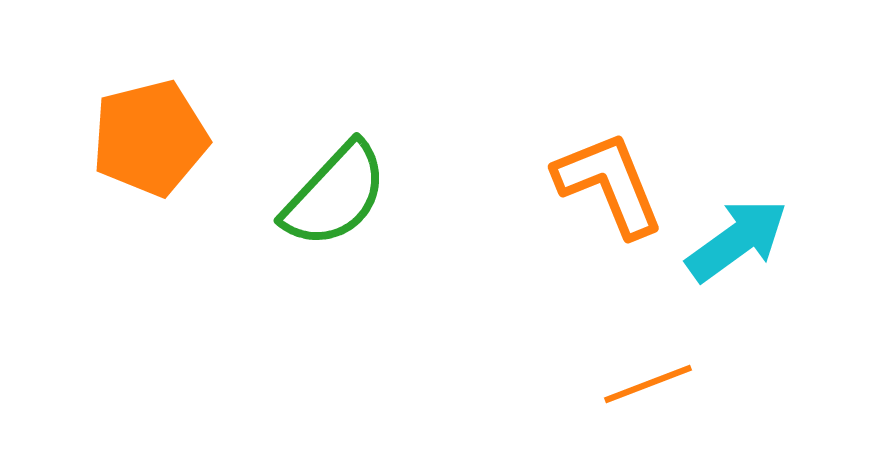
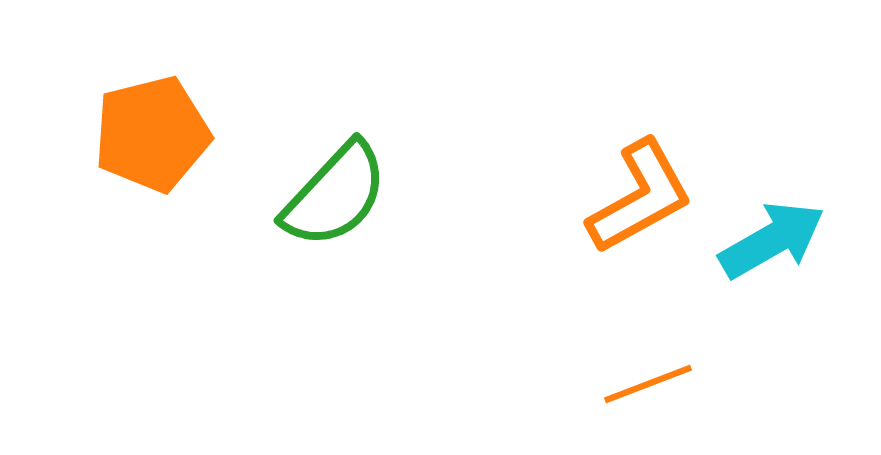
orange pentagon: moved 2 px right, 4 px up
orange L-shape: moved 31 px right, 13 px down; rotated 83 degrees clockwise
cyan arrow: moved 35 px right; rotated 6 degrees clockwise
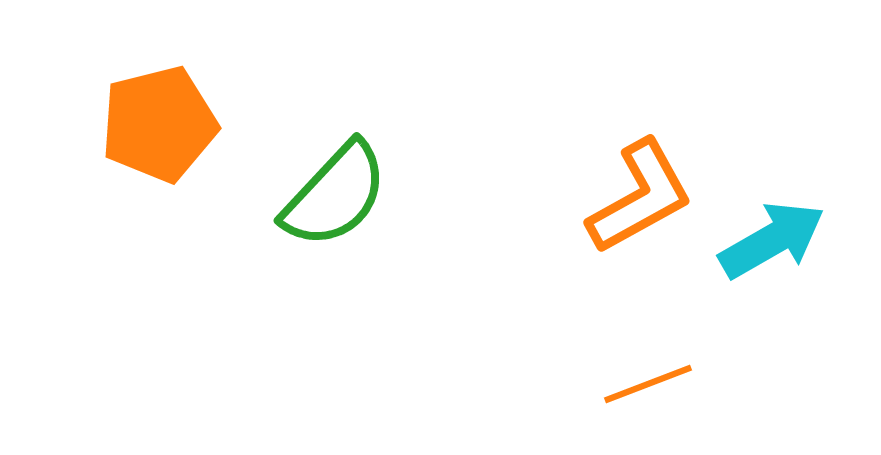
orange pentagon: moved 7 px right, 10 px up
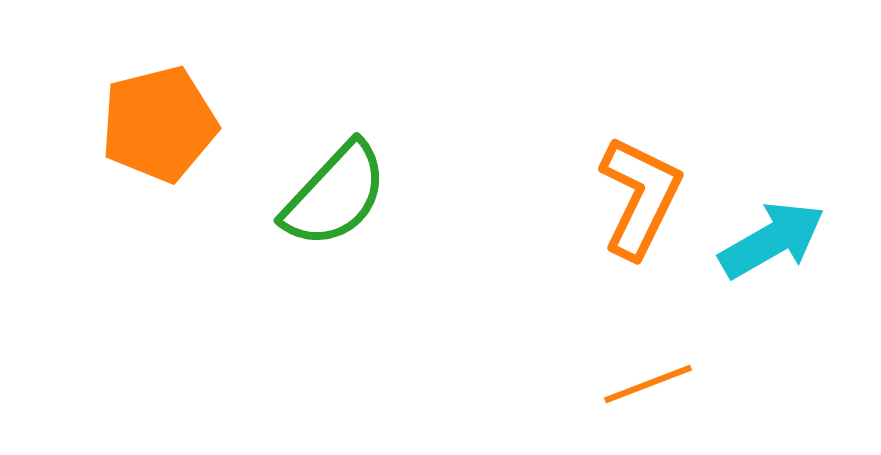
orange L-shape: rotated 35 degrees counterclockwise
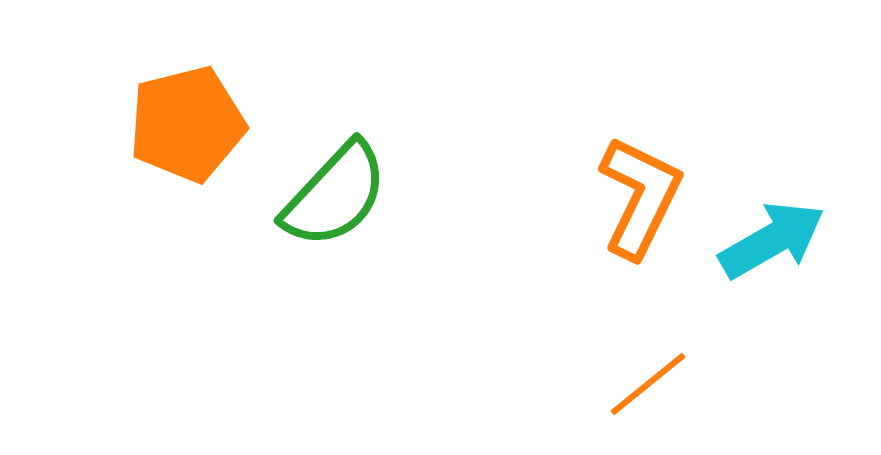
orange pentagon: moved 28 px right
orange line: rotated 18 degrees counterclockwise
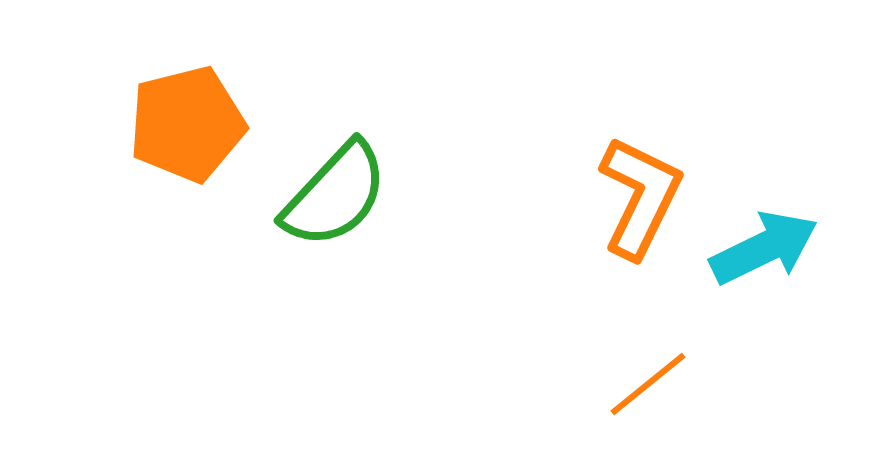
cyan arrow: moved 8 px left, 8 px down; rotated 4 degrees clockwise
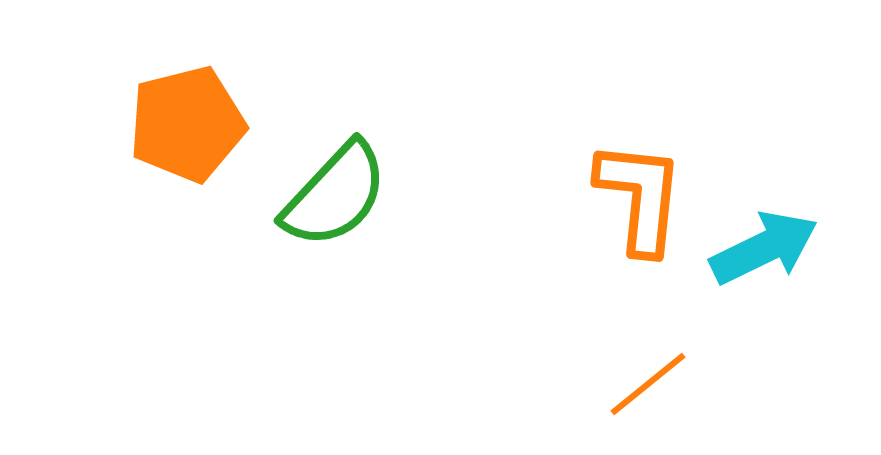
orange L-shape: rotated 20 degrees counterclockwise
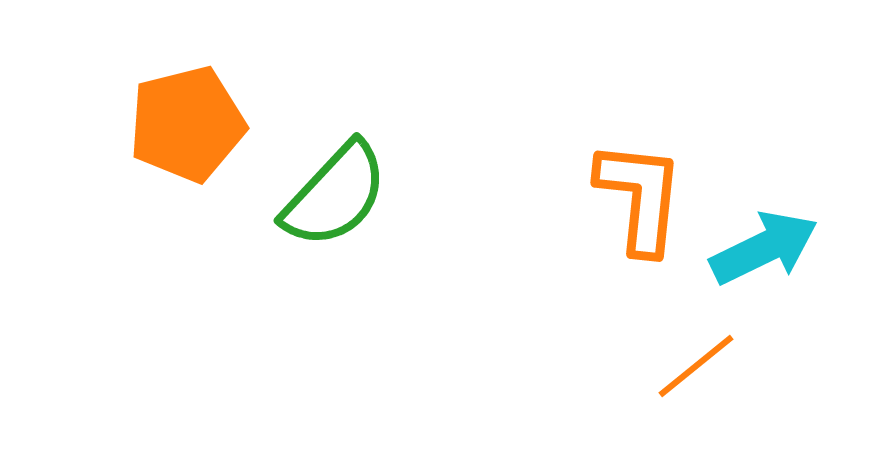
orange line: moved 48 px right, 18 px up
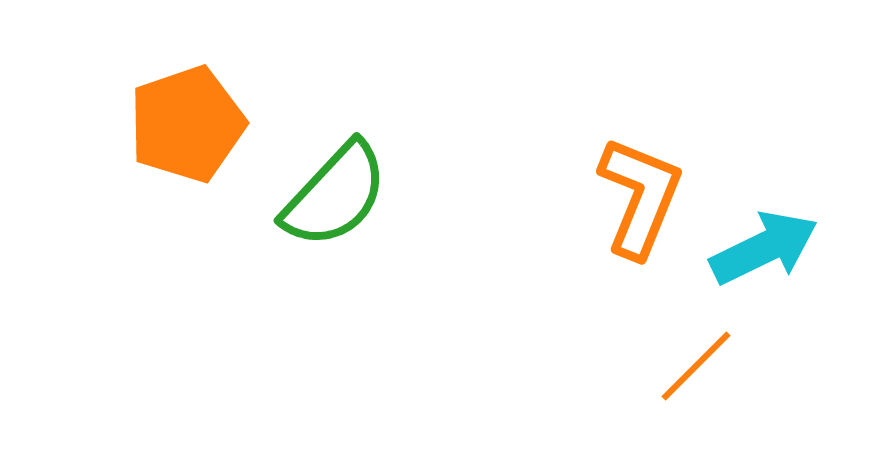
orange pentagon: rotated 5 degrees counterclockwise
orange L-shape: rotated 16 degrees clockwise
orange line: rotated 6 degrees counterclockwise
